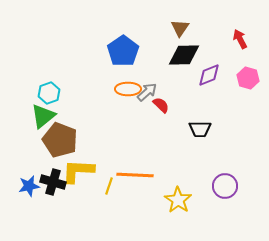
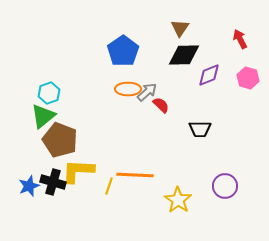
blue star: rotated 10 degrees counterclockwise
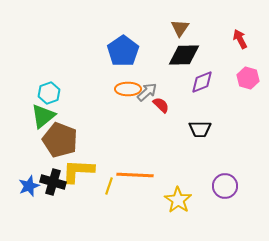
purple diamond: moved 7 px left, 7 px down
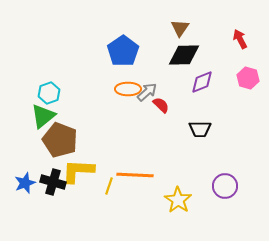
blue star: moved 4 px left, 3 px up
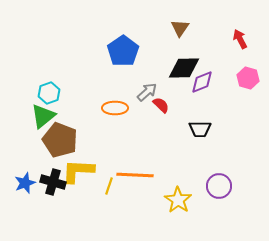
black diamond: moved 13 px down
orange ellipse: moved 13 px left, 19 px down
purple circle: moved 6 px left
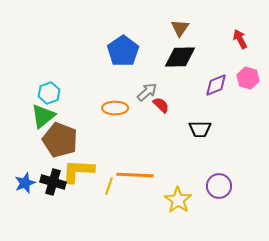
black diamond: moved 4 px left, 11 px up
purple diamond: moved 14 px right, 3 px down
